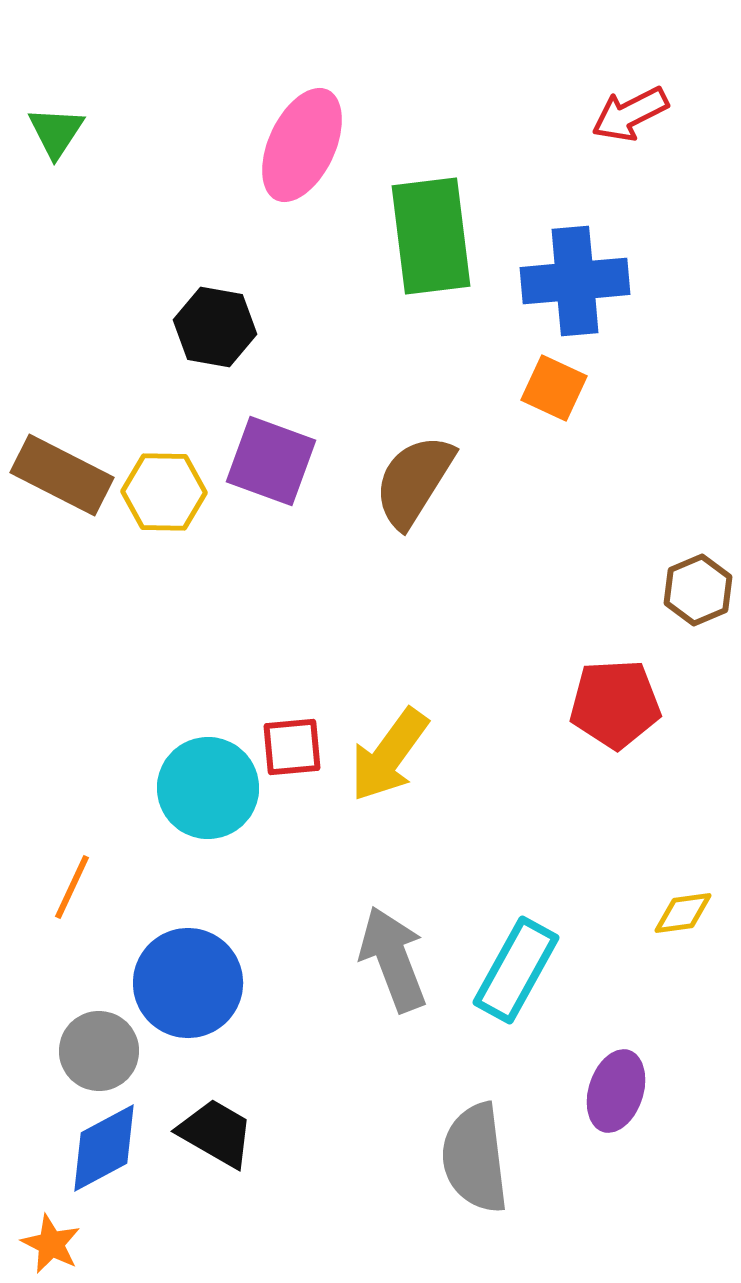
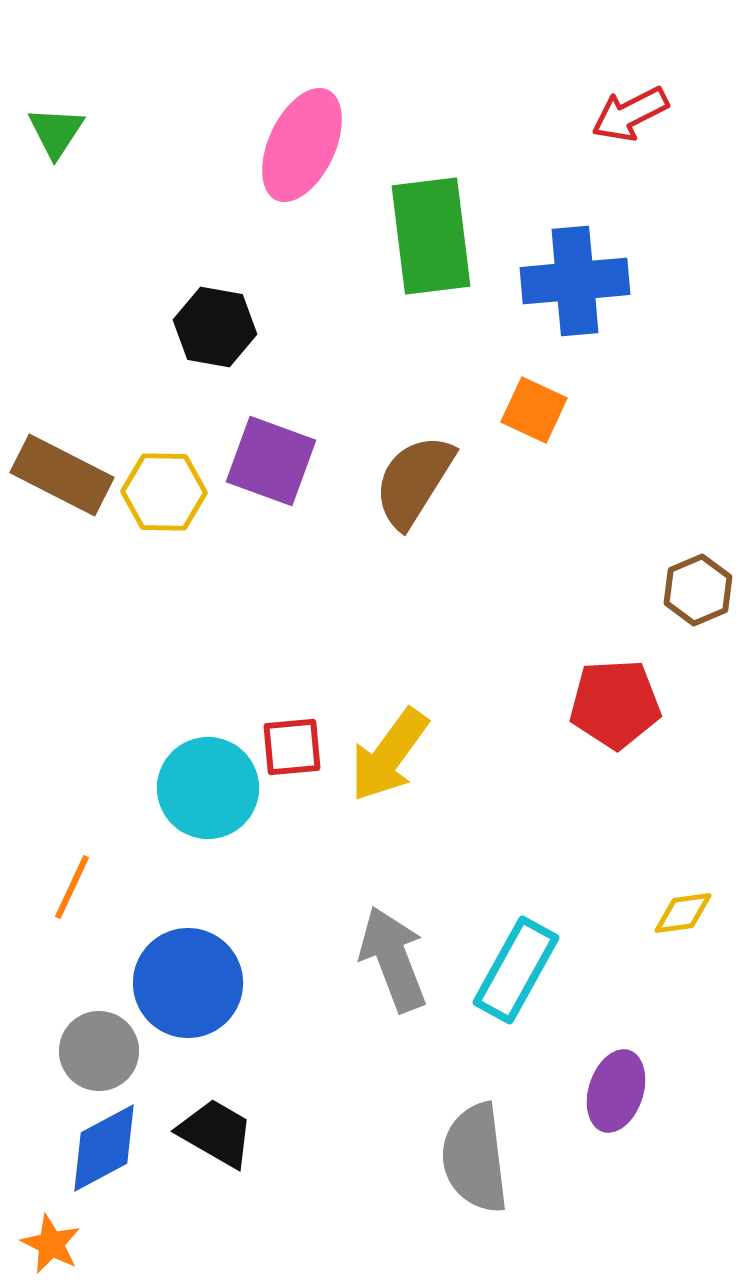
orange square: moved 20 px left, 22 px down
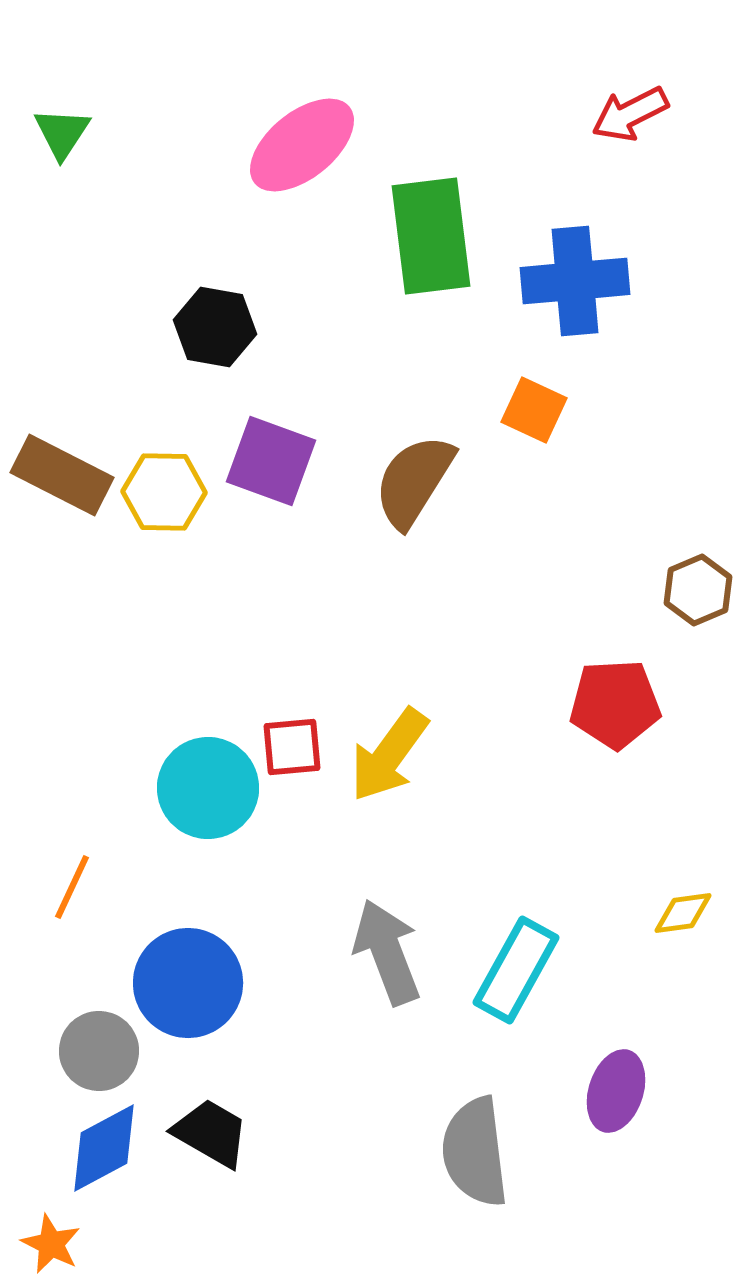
green triangle: moved 6 px right, 1 px down
pink ellipse: rotated 26 degrees clockwise
gray arrow: moved 6 px left, 7 px up
black trapezoid: moved 5 px left
gray semicircle: moved 6 px up
